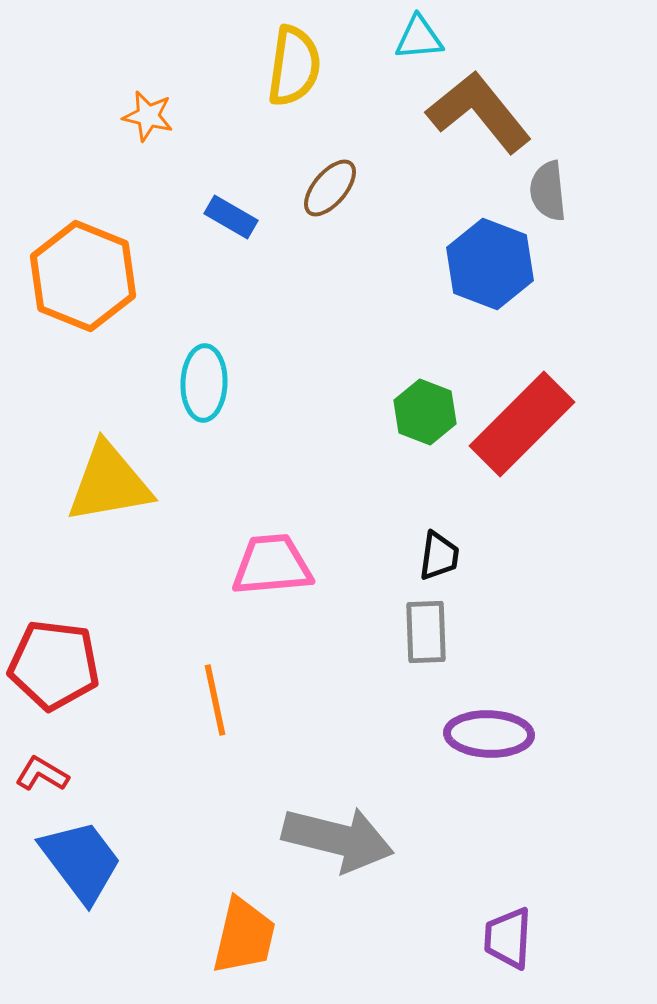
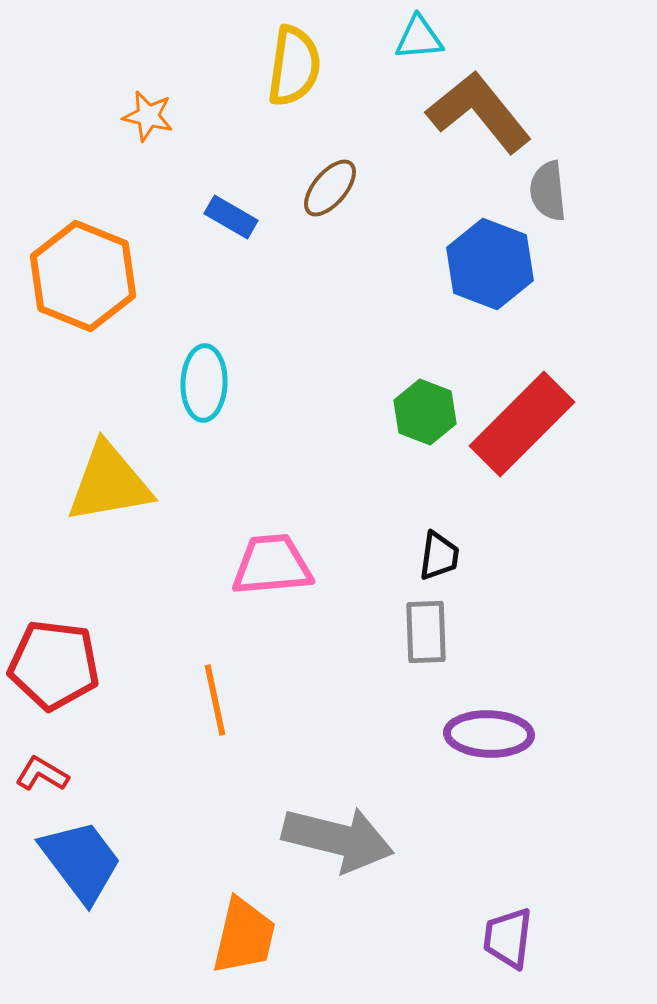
purple trapezoid: rotated 4 degrees clockwise
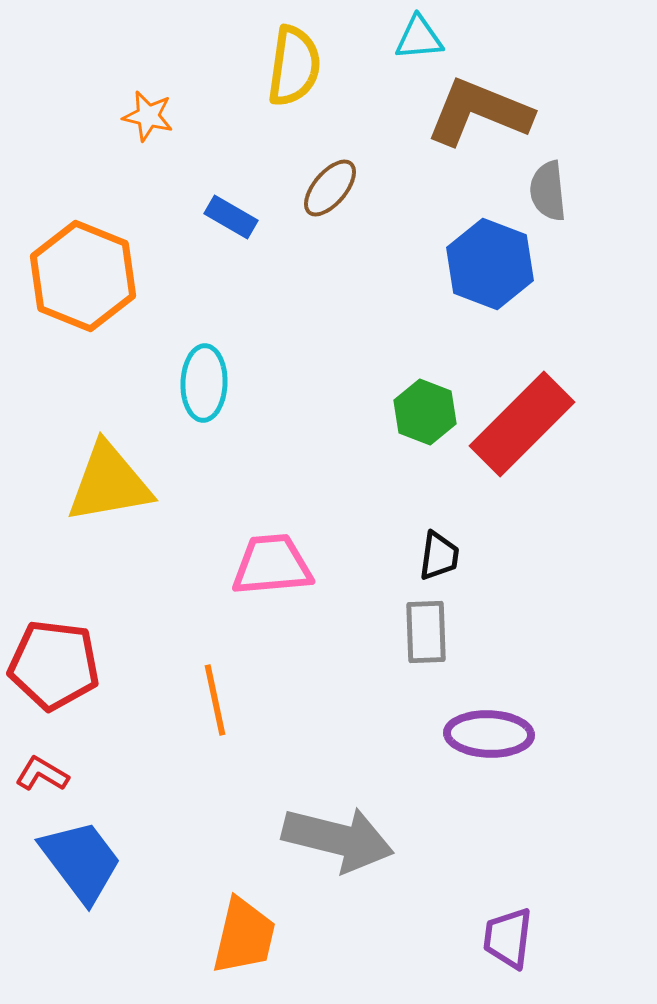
brown L-shape: rotated 29 degrees counterclockwise
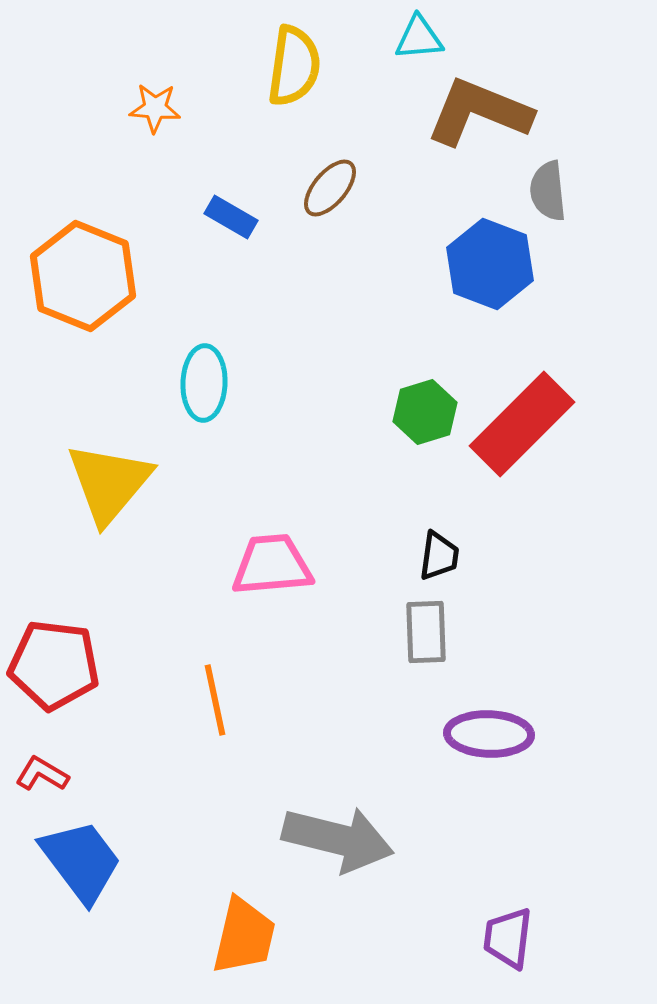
orange star: moved 7 px right, 8 px up; rotated 9 degrees counterclockwise
green hexagon: rotated 22 degrees clockwise
yellow triangle: rotated 40 degrees counterclockwise
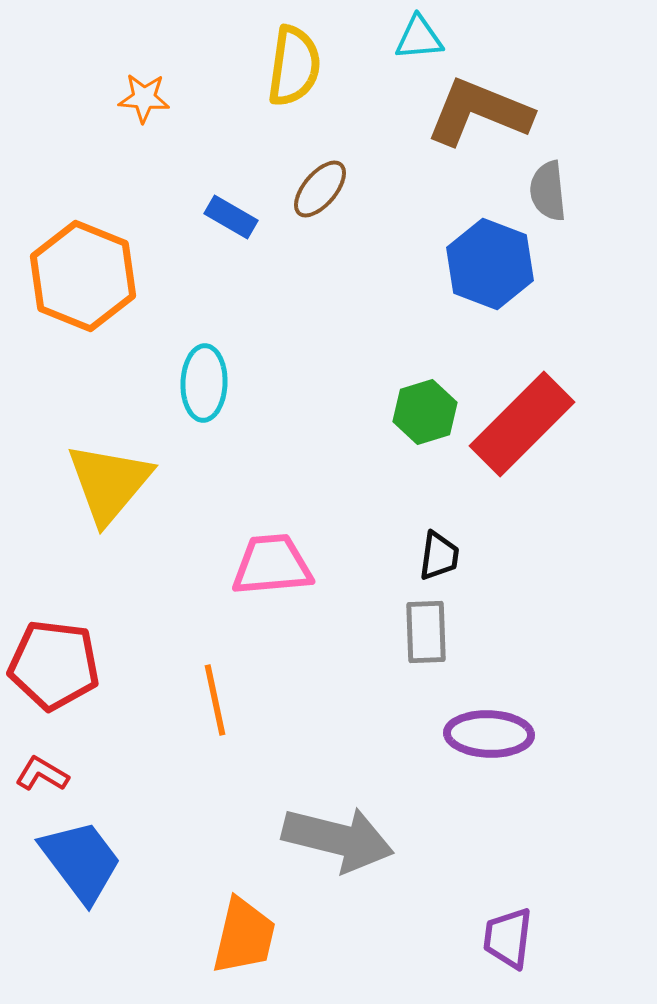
orange star: moved 11 px left, 10 px up
brown ellipse: moved 10 px left, 1 px down
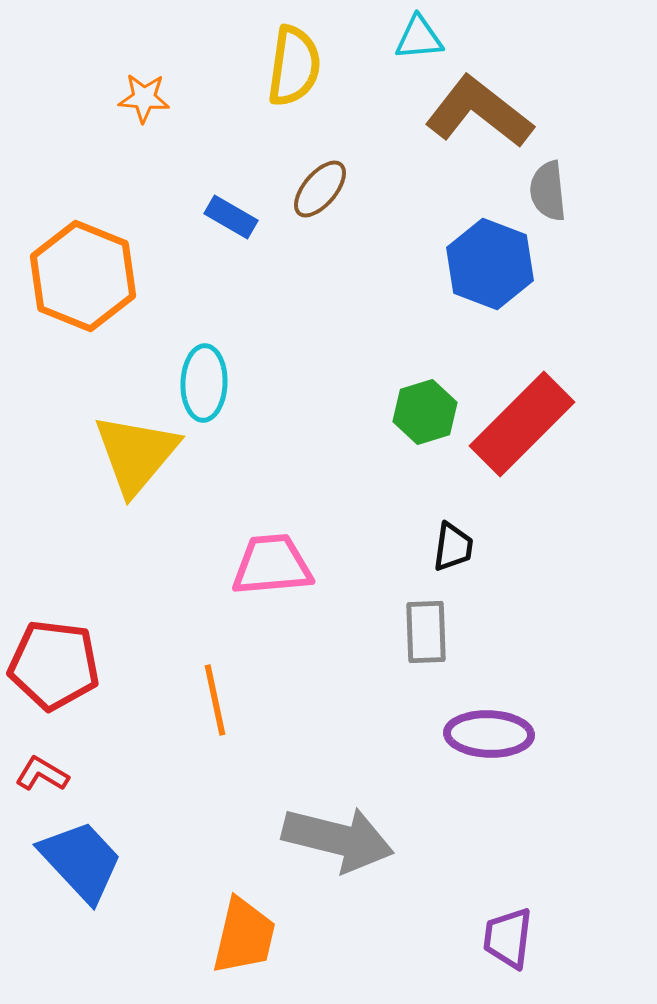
brown L-shape: rotated 16 degrees clockwise
yellow triangle: moved 27 px right, 29 px up
black trapezoid: moved 14 px right, 9 px up
blue trapezoid: rotated 6 degrees counterclockwise
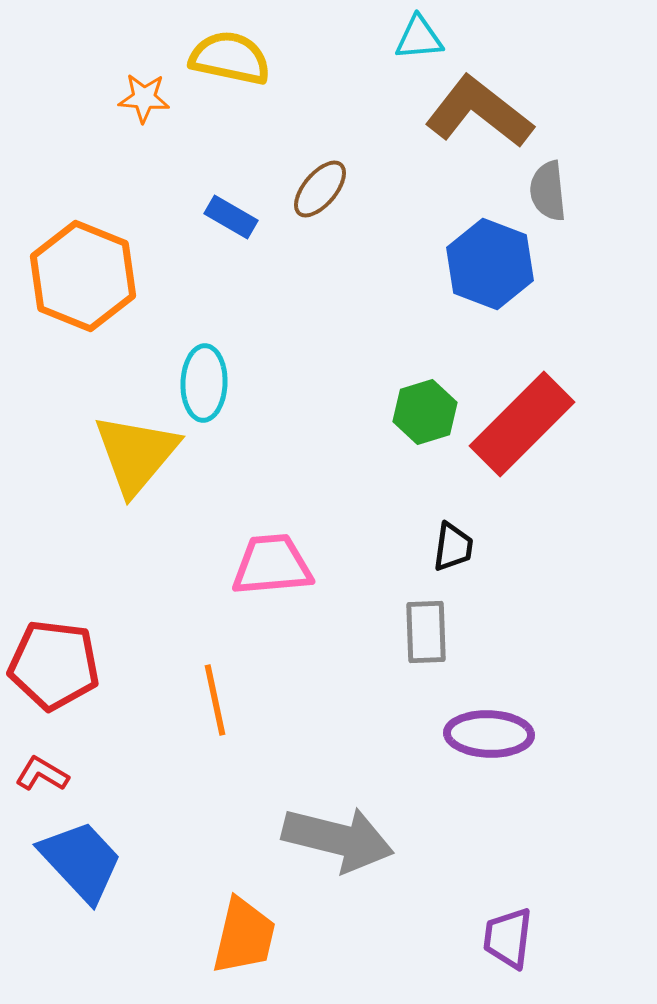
yellow semicircle: moved 64 px left, 8 px up; rotated 86 degrees counterclockwise
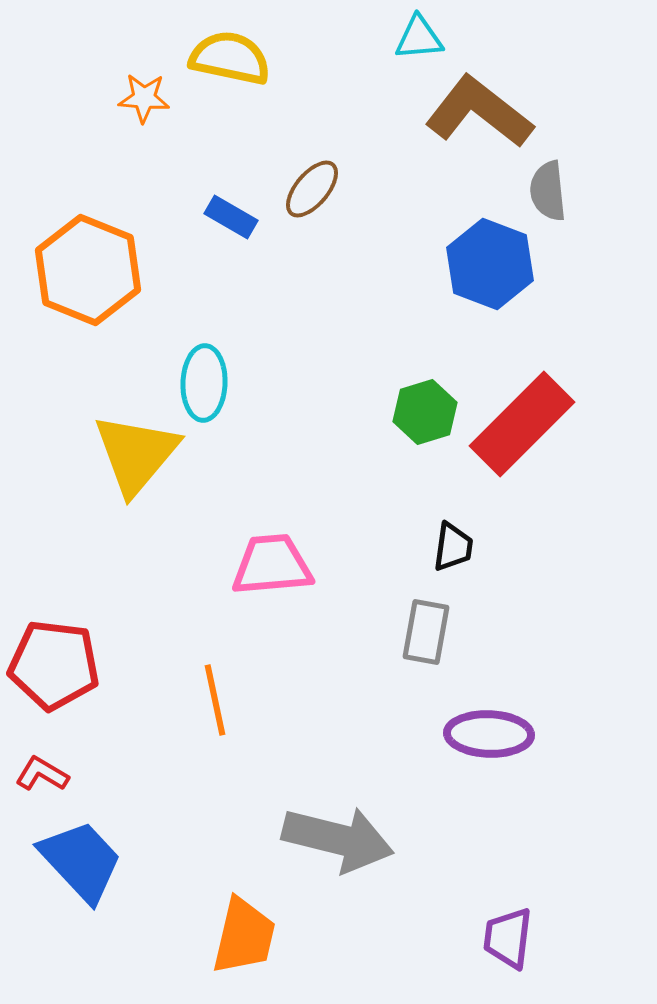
brown ellipse: moved 8 px left
orange hexagon: moved 5 px right, 6 px up
gray rectangle: rotated 12 degrees clockwise
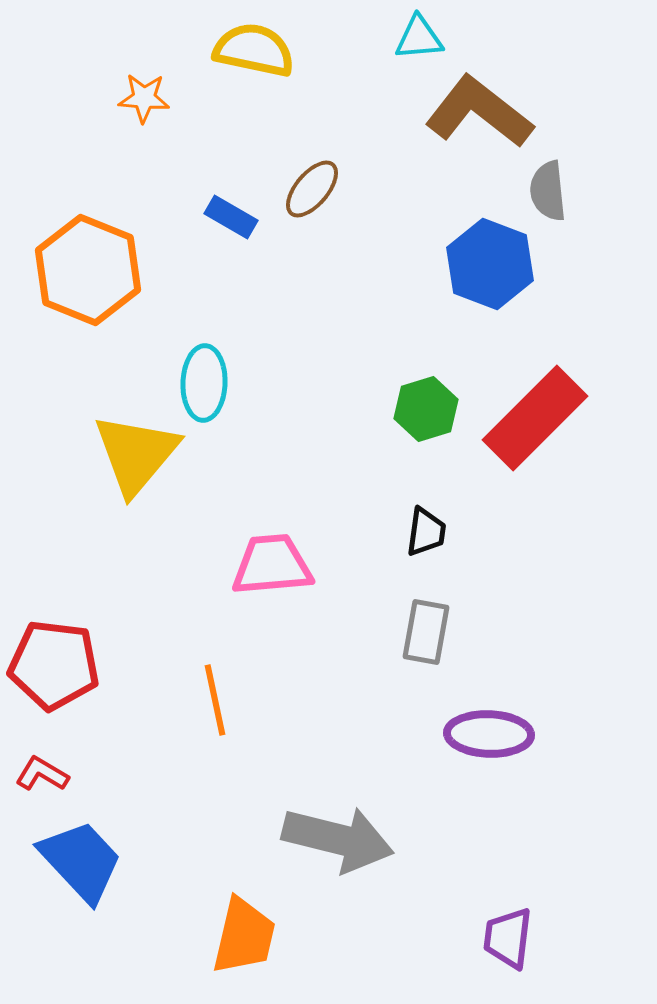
yellow semicircle: moved 24 px right, 8 px up
green hexagon: moved 1 px right, 3 px up
red rectangle: moved 13 px right, 6 px up
black trapezoid: moved 27 px left, 15 px up
